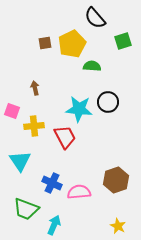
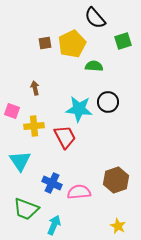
green semicircle: moved 2 px right
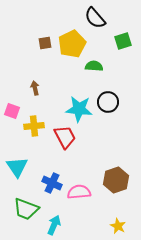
cyan triangle: moved 3 px left, 6 px down
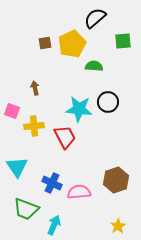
black semicircle: rotated 90 degrees clockwise
green square: rotated 12 degrees clockwise
yellow star: rotated 14 degrees clockwise
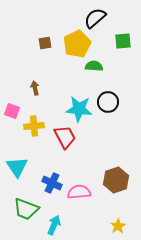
yellow pentagon: moved 5 px right
